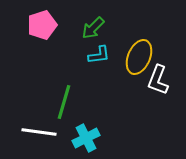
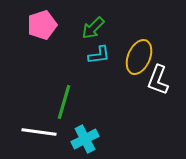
cyan cross: moved 1 px left, 1 px down
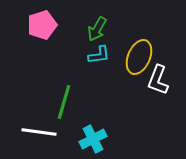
green arrow: moved 4 px right, 1 px down; rotated 15 degrees counterclockwise
cyan cross: moved 8 px right
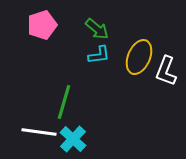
green arrow: rotated 80 degrees counterclockwise
white L-shape: moved 8 px right, 9 px up
cyan cross: moved 20 px left; rotated 20 degrees counterclockwise
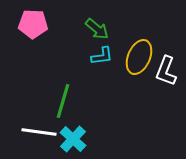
pink pentagon: moved 9 px left, 1 px up; rotated 20 degrees clockwise
cyan L-shape: moved 3 px right, 1 px down
green line: moved 1 px left, 1 px up
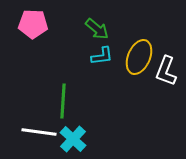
green line: rotated 12 degrees counterclockwise
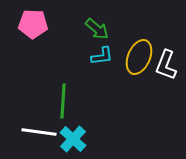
white L-shape: moved 6 px up
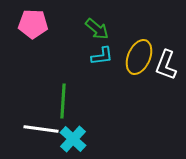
white line: moved 2 px right, 3 px up
